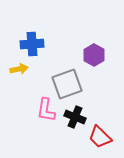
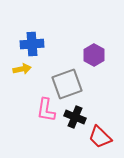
yellow arrow: moved 3 px right
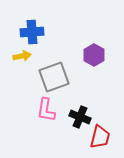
blue cross: moved 12 px up
yellow arrow: moved 13 px up
gray square: moved 13 px left, 7 px up
black cross: moved 5 px right
red trapezoid: rotated 120 degrees counterclockwise
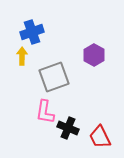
blue cross: rotated 15 degrees counterclockwise
yellow arrow: rotated 78 degrees counterclockwise
pink L-shape: moved 1 px left, 2 px down
black cross: moved 12 px left, 11 px down
red trapezoid: rotated 140 degrees clockwise
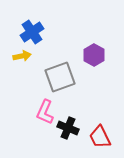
blue cross: rotated 15 degrees counterclockwise
yellow arrow: rotated 78 degrees clockwise
gray square: moved 6 px right
pink L-shape: rotated 15 degrees clockwise
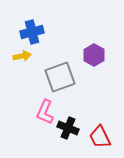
blue cross: rotated 20 degrees clockwise
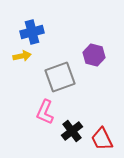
purple hexagon: rotated 15 degrees counterclockwise
black cross: moved 4 px right, 3 px down; rotated 30 degrees clockwise
red trapezoid: moved 2 px right, 2 px down
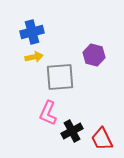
yellow arrow: moved 12 px right, 1 px down
gray square: rotated 16 degrees clockwise
pink L-shape: moved 3 px right, 1 px down
black cross: rotated 10 degrees clockwise
